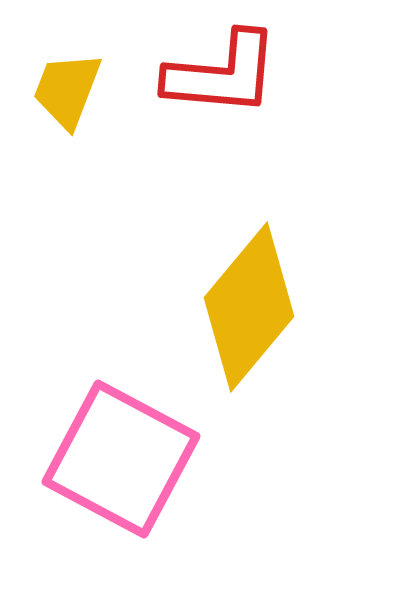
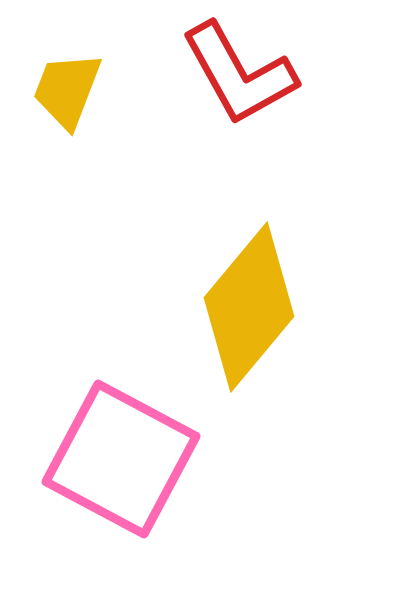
red L-shape: moved 17 px right; rotated 56 degrees clockwise
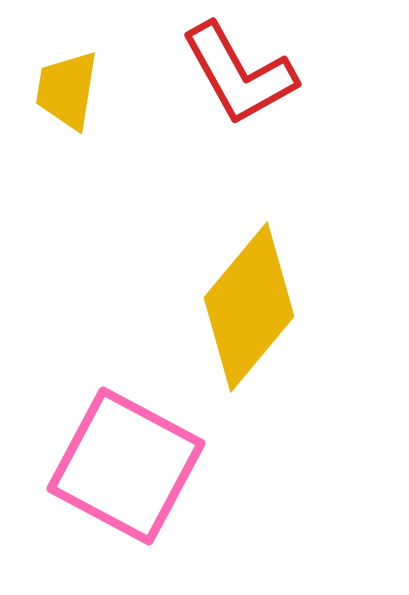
yellow trapezoid: rotated 12 degrees counterclockwise
pink square: moved 5 px right, 7 px down
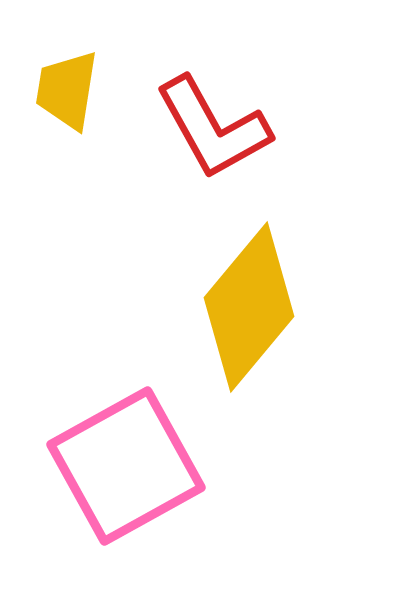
red L-shape: moved 26 px left, 54 px down
pink square: rotated 33 degrees clockwise
